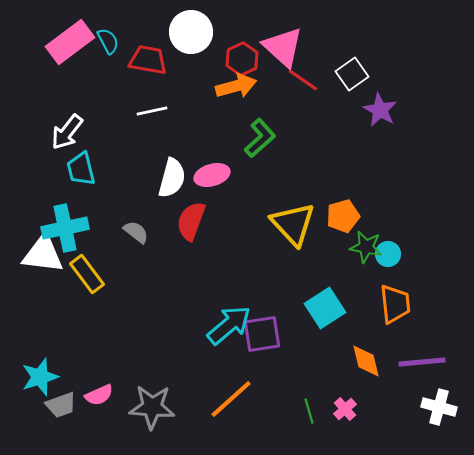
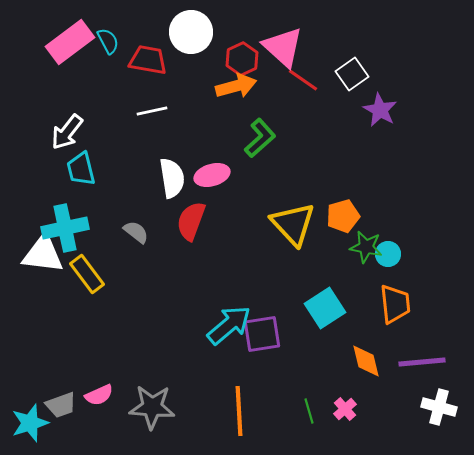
white semicircle: rotated 24 degrees counterclockwise
cyan star: moved 10 px left, 46 px down
orange line: moved 8 px right, 12 px down; rotated 51 degrees counterclockwise
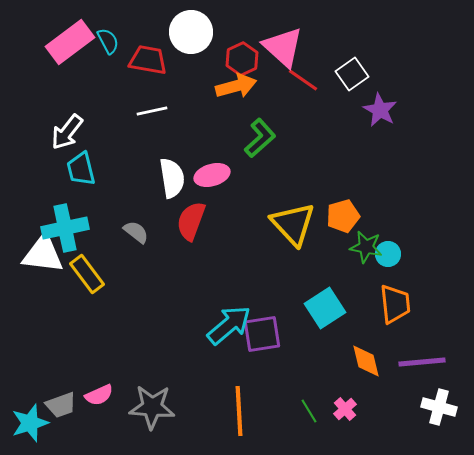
green line: rotated 15 degrees counterclockwise
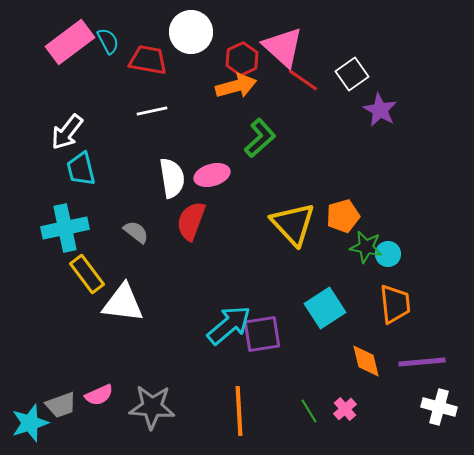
white triangle: moved 80 px right, 49 px down
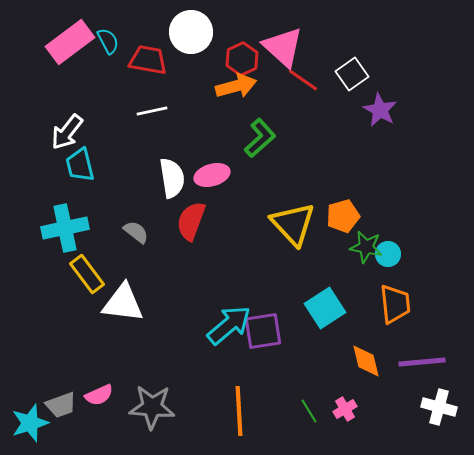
cyan trapezoid: moved 1 px left, 4 px up
purple square: moved 1 px right, 3 px up
pink cross: rotated 10 degrees clockwise
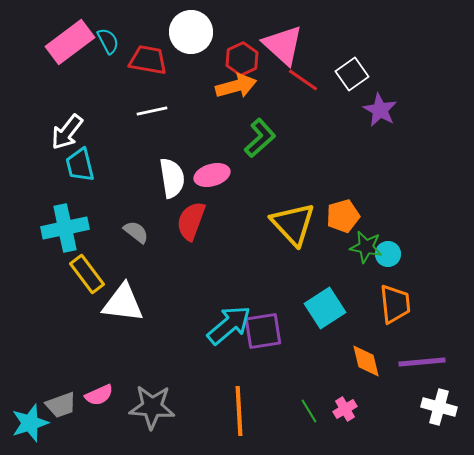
pink triangle: moved 2 px up
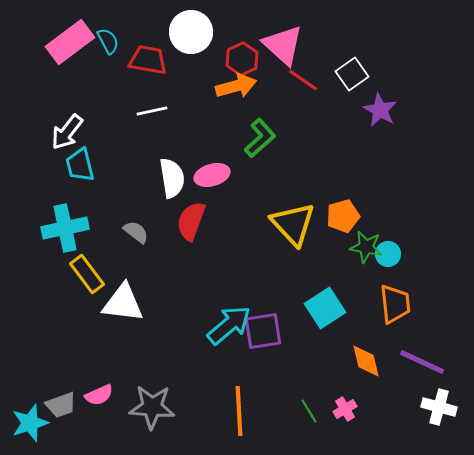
purple line: rotated 30 degrees clockwise
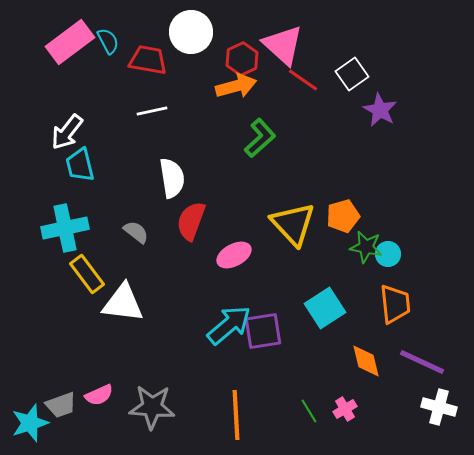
pink ellipse: moved 22 px right, 80 px down; rotated 12 degrees counterclockwise
orange line: moved 3 px left, 4 px down
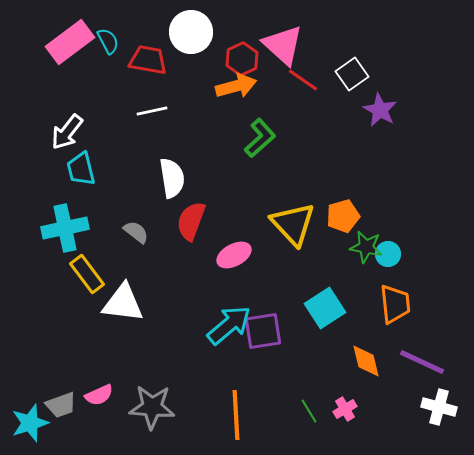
cyan trapezoid: moved 1 px right, 4 px down
